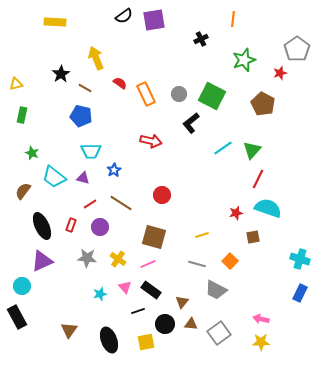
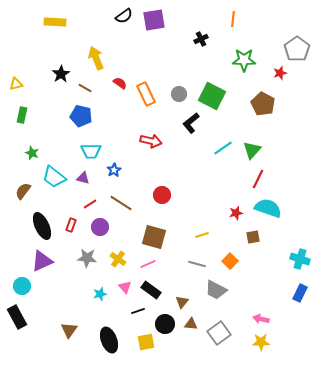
green star at (244, 60): rotated 20 degrees clockwise
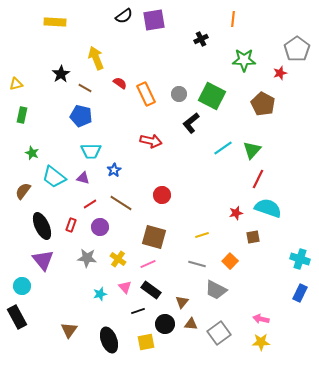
purple triangle at (42, 261): moved 1 px right, 1 px up; rotated 45 degrees counterclockwise
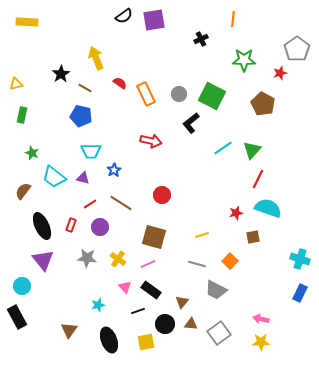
yellow rectangle at (55, 22): moved 28 px left
cyan star at (100, 294): moved 2 px left, 11 px down
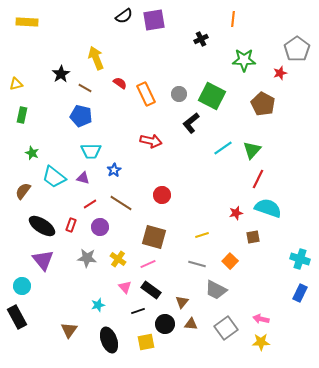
black ellipse at (42, 226): rotated 32 degrees counterclockwise
gray square at (219, 333): moved 7 px right, 5 px up
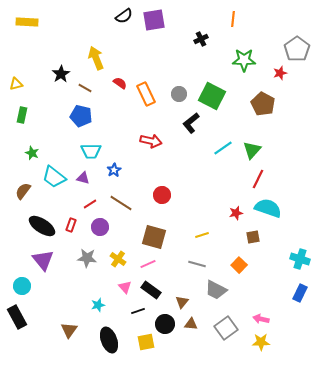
orange square at (230, 261): moved 9 px right, 4 px down
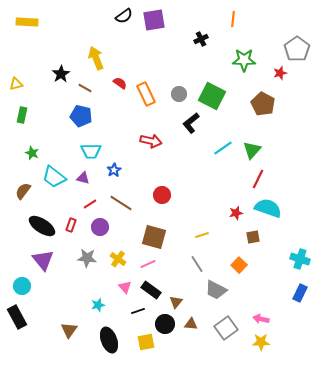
gray line at (197, 264): rotated 42 degrees clockwise
brown triangle at (182, 302): moved 6 px left
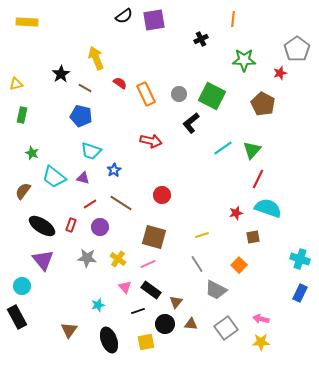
cyan trapezoid at (91, 151): rotated 20 degrees clockwise
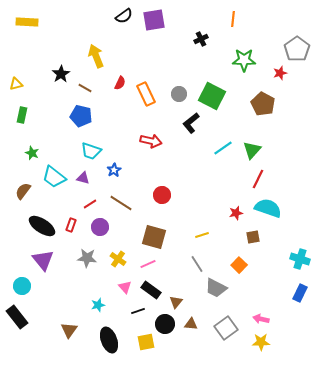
yellow arrow at (96, 58): moved 2 px up
red semicircle at (120, 83): rotated 80 degrees clockwise
gray trapezoid at (216, 290): moved 2 px up
black rectangle at (17, 317): rotated 10 degrees counterclockwise
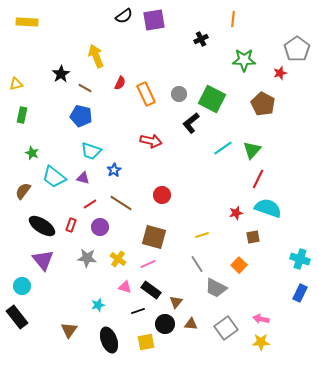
green square at (212, 96): moved 3 px down
pink triangle at (125, 287): rotated 32 degrees counterclockwise
